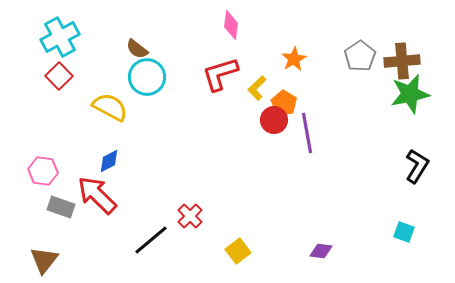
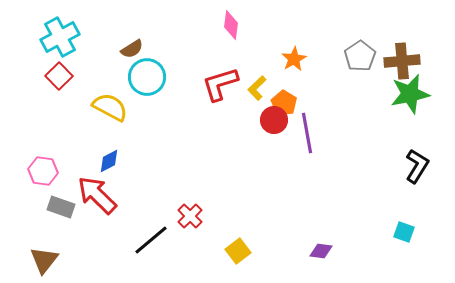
brown semicircle: moved 5 px left; rotated 70 degrees counterclockwise
red L-shape: moved 10 px down
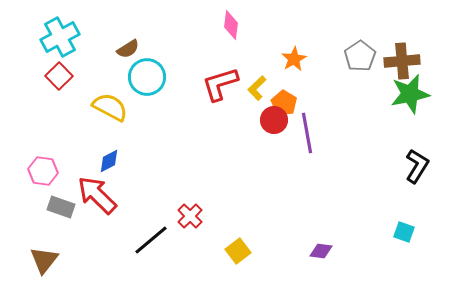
brown semicircle: moved 4 px left
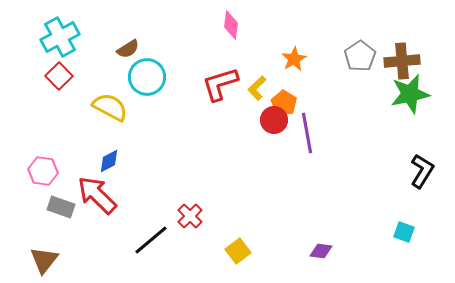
black L-shape: moved 5 px right, 5 px down
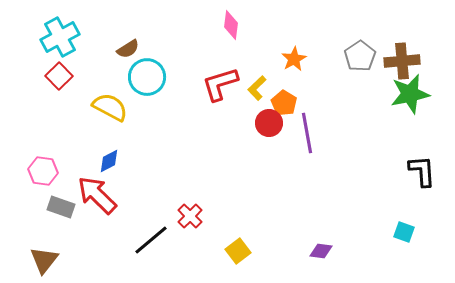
red circle: moved 5 px left, 3 px down
black L-shape: rotated 36 degrees counterclockwise
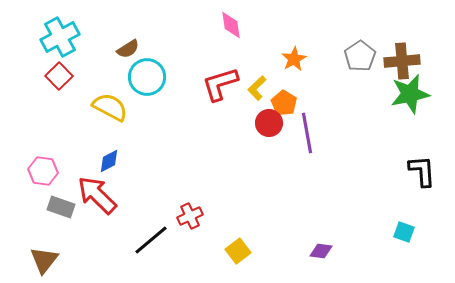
pink diamond: rotated 16 degrees counterclockwise
red cross: rotated 20 degrees clockwise
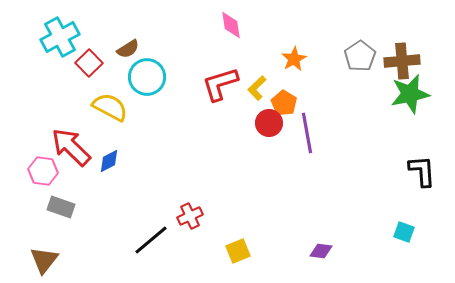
red square: moved 30 px right, 13 px up
red arrow: moved 26 px left, 48 px up
yellow square: rotated 15 degrees clockwise
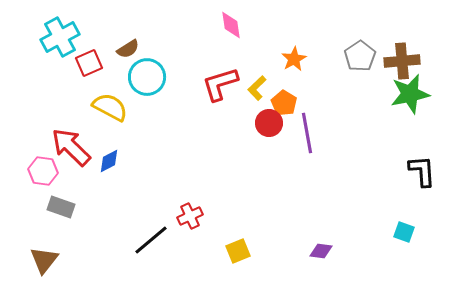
red square: rotated 20 degrees clockwise
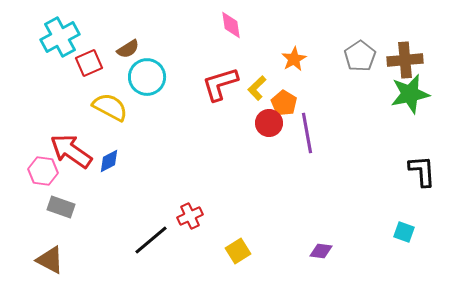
brown cross: moved 3 px right, 1 px up
red arrow: moved 4 px down; rotated 9 degrees counterclockwise
yellow square: rotated 10 degrees counterclockwise
brown triangle: moved 6 px right; rotated 40 degrees counterclockwise
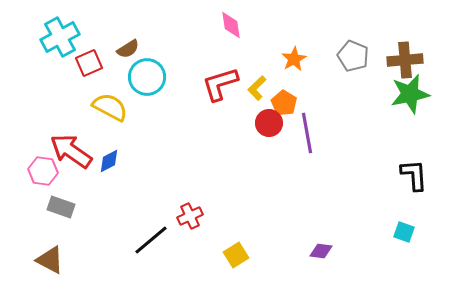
gray pentagon: moved 7 px left; rotated 16 degrees counterclockwise
black L-shape: moved 8 px left, 4 px down
yellow square: moved 2 px left, 4 px down
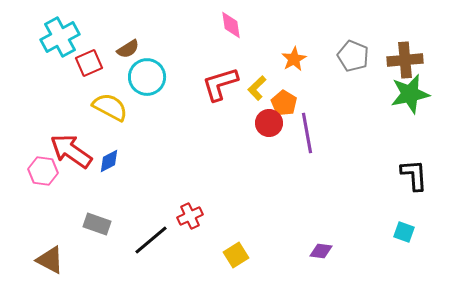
gray rectangle: moved 36 px right, 17 px down
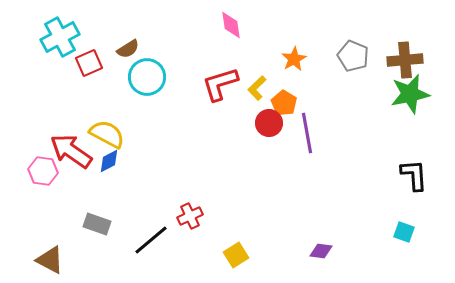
yellow semicircle: moved 3 px left, 27 px down
